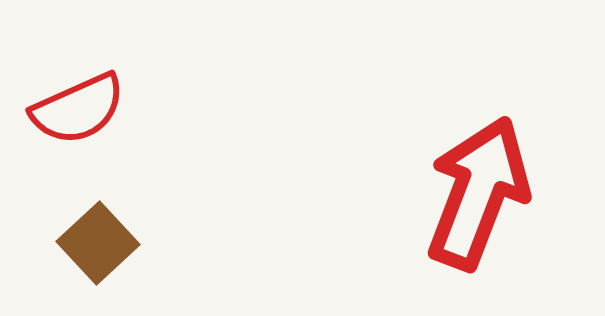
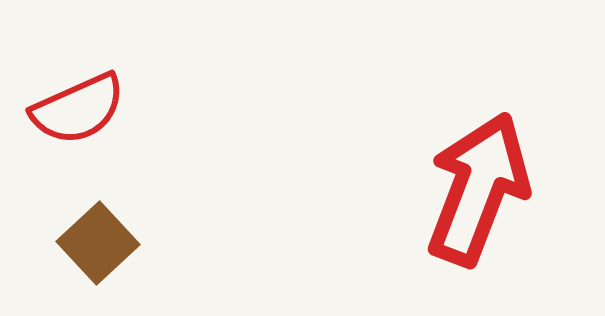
red arrow: moved 4 px up
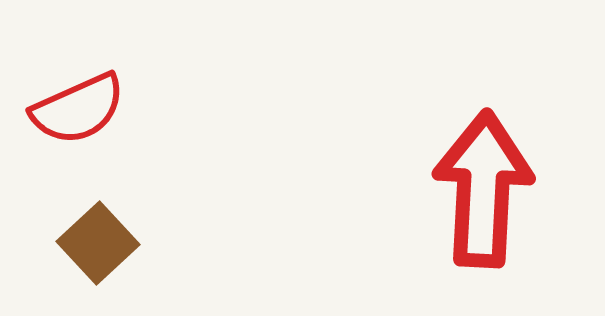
red arrow: moved 5 px right; rotated 18 degrees counterclockwise
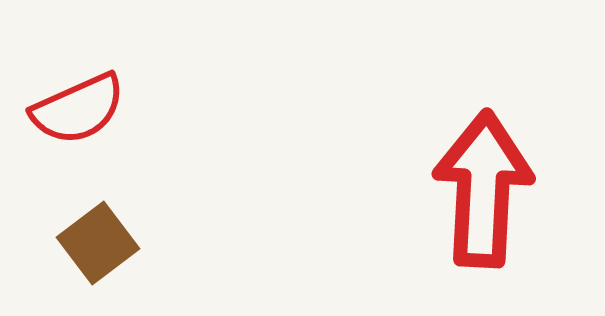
brown square: rotated 6 degrees clockwise
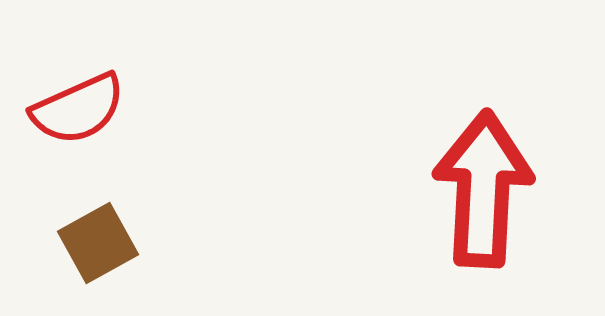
brown square: rotated 8 degrees clockwise
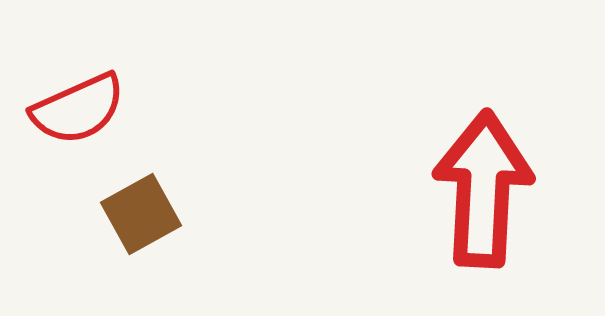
brown square: moved 43 px right, 29 px up
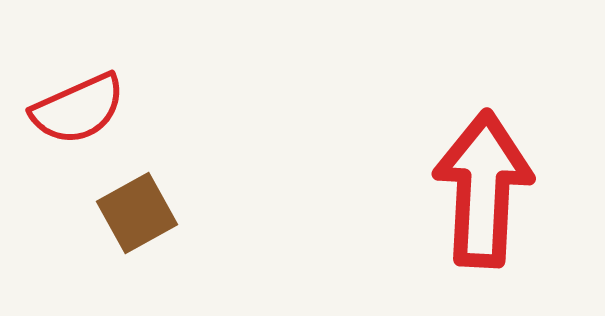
brown square: moved 4 px left, 1 px up
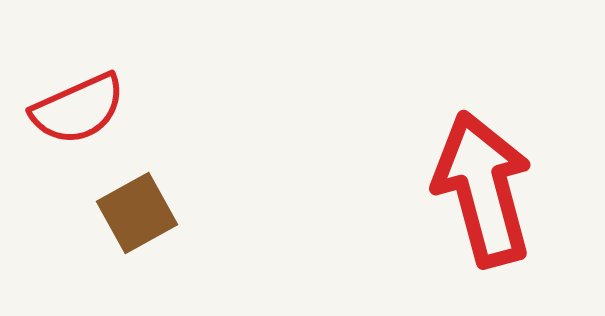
red arrow: rotated 18 degrees counterclockwise
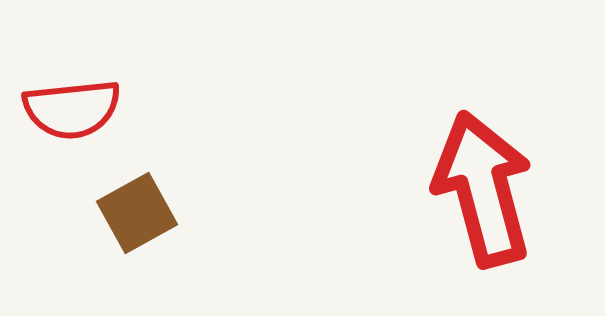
red semicircle: moved 6 px left; rotated 18 degrees clockwise
